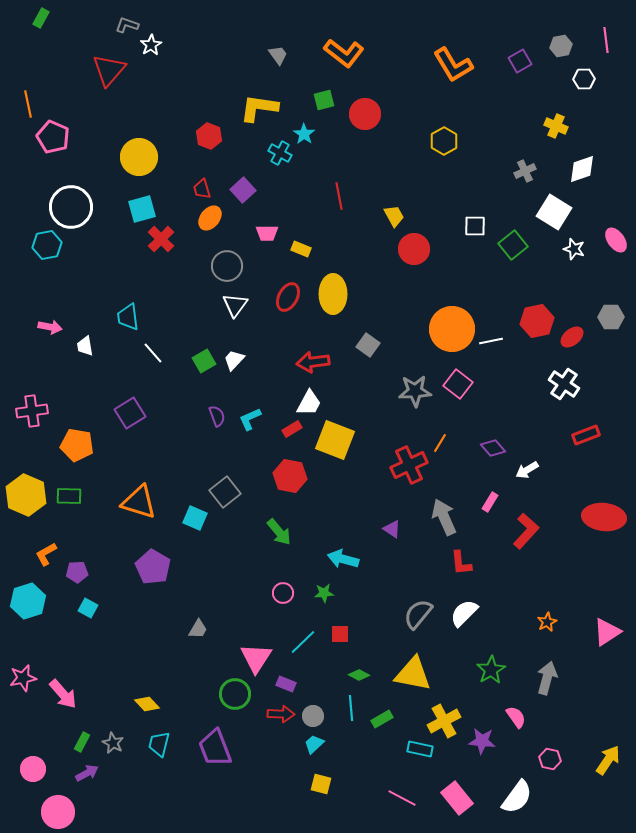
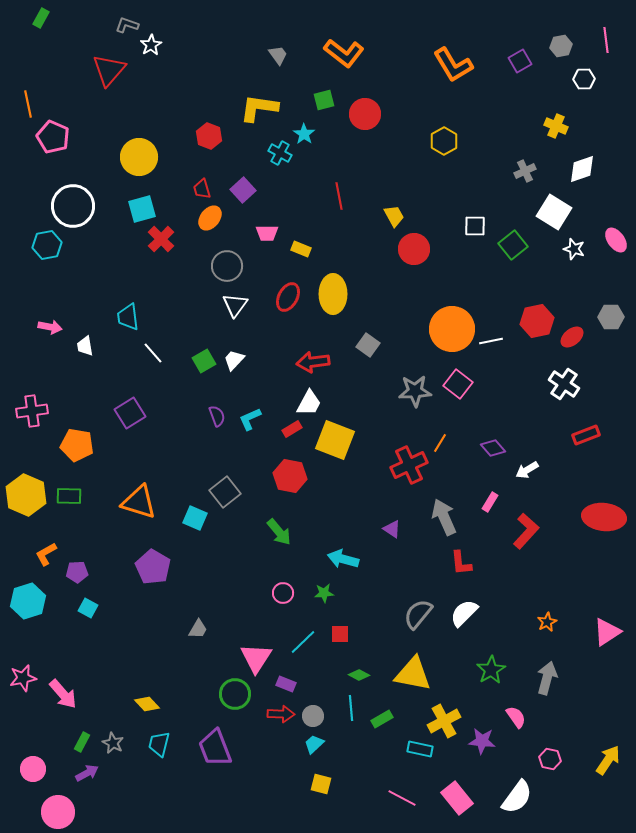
white circle at (71, 207): moved 2 px right, 1 px up
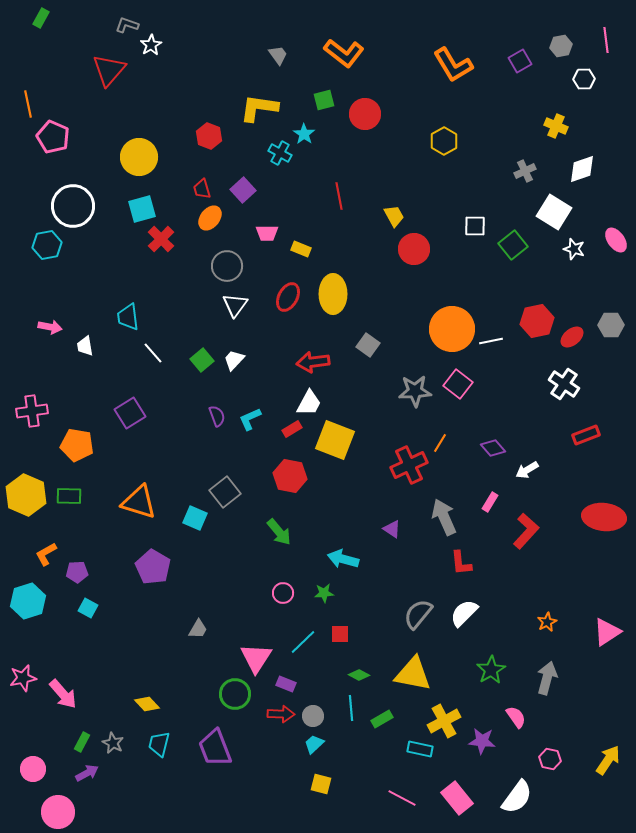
gray hexagon at (611, 317): moved 8 px down
green square at (204, 361): moved 2 px left, 1 px up; rotated 10 degrees counterclockwise
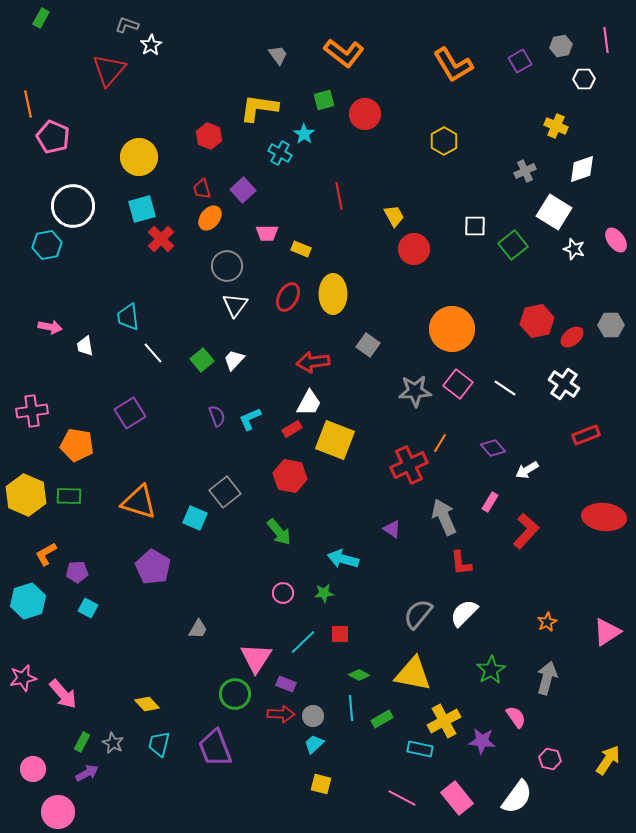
white line at (491, 341): moved 14 px right, 47 px down; rotated 45 degrees clockwise
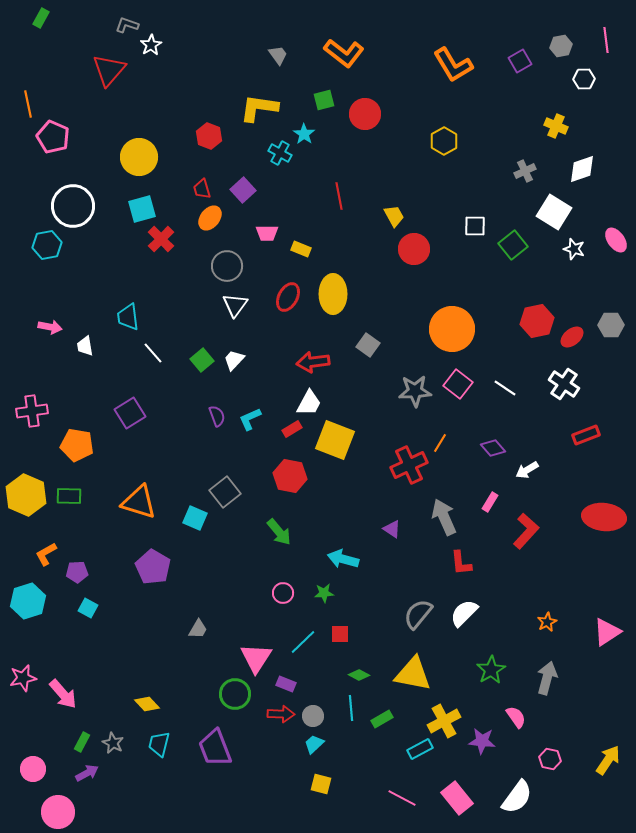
cyan rectangle at (420, 749): rotated 40 degrees counterclockwise
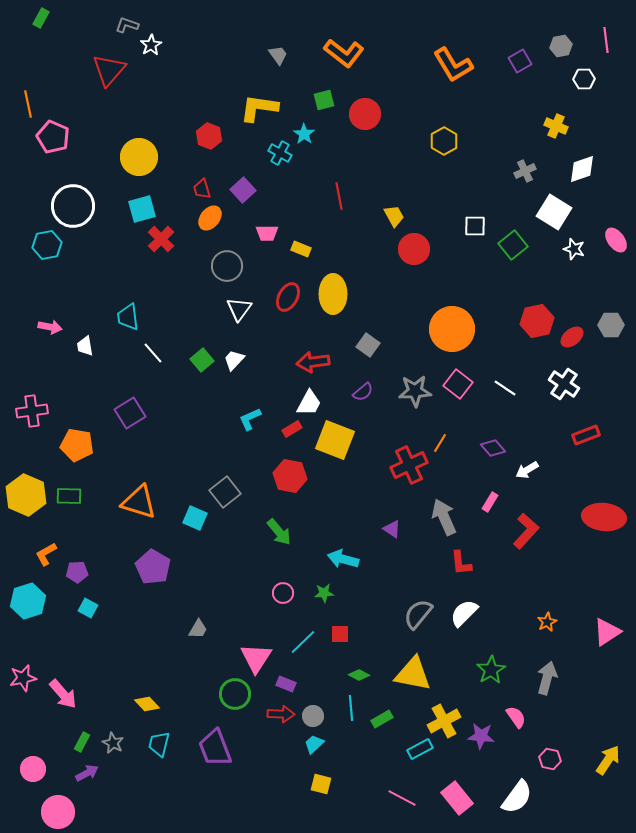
white triangle at (235, 305): moved 4 px right, 4 px down
purple semicircle at (217, 416): moved 146 px right, 24 px up; rotated 70 degrees clockwise
purple star at (482, 741): moved 1 px left, 5 px up
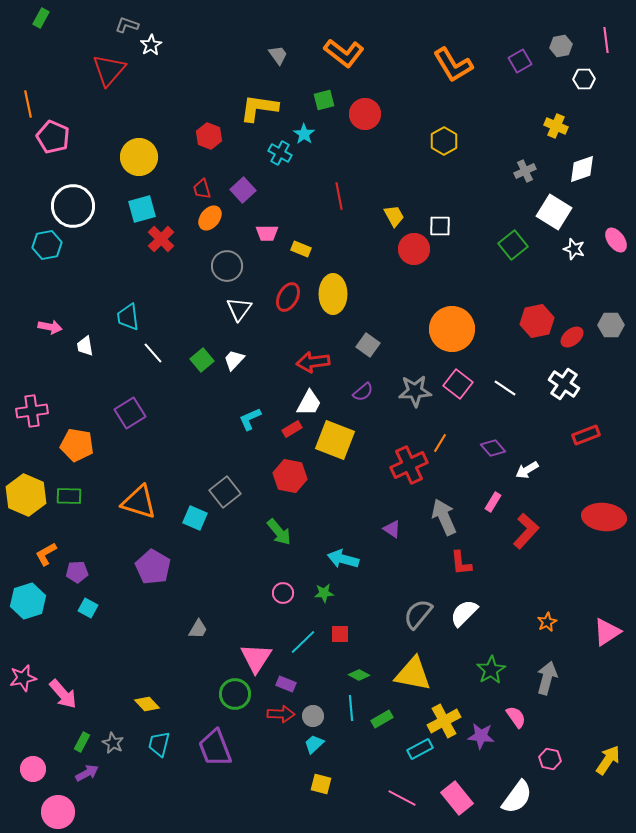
white square at (475, 226): moved 35 px left
pink rectangle at (490, 502): moved 3 px right
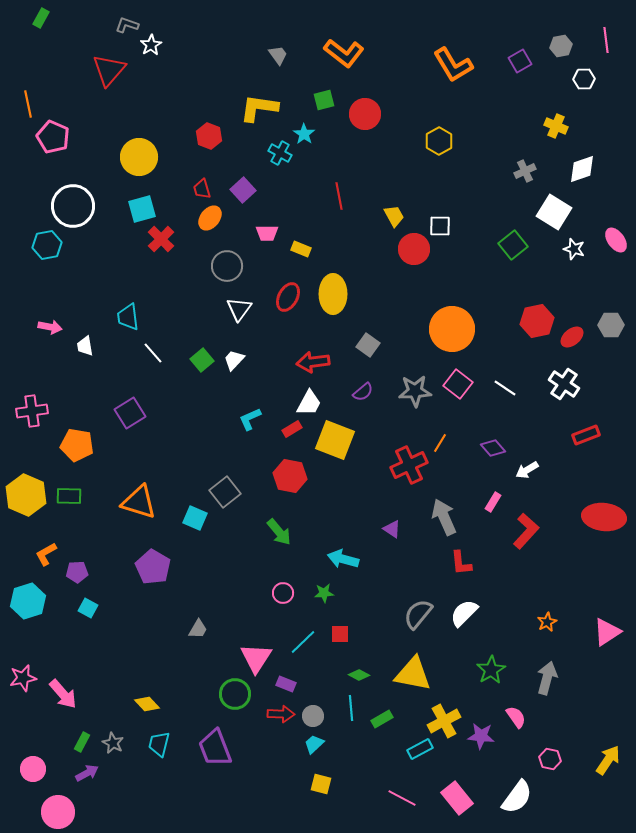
yellow hexagon at (444, 141): moved 5 px left
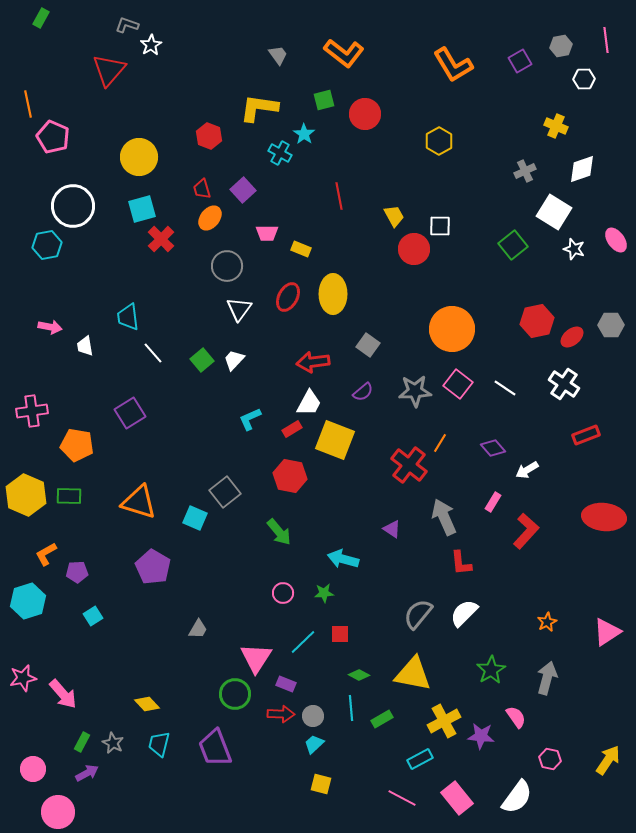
red cross at (409, 465): rotated 27 degrees counterclockwise
cyan square at (88, 608): moved 5 px right, 8 px down; rotated 30 degrees clockwise
cyan rectangle at (420, 749): moved 10 px down
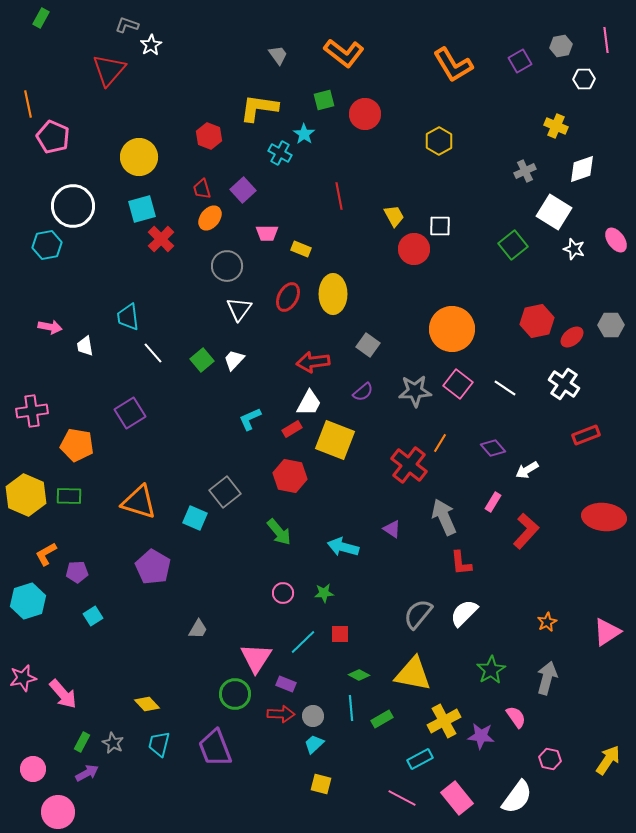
cyan arrow at (343, 559): moved 12 px up
